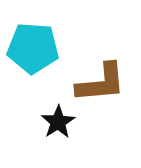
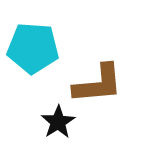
brown L-shape: moved 3 px left, 1 px down
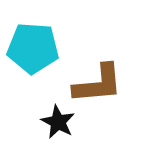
black star: rotated 12 degrees counterclockwise
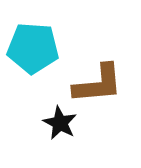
black star: moved 2 px right, 1 px down
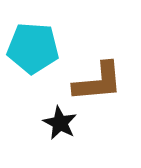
brown L-shape: moved 2 px up
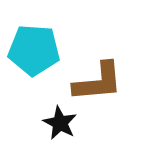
cyan pentagon: moved 1 px right, 2 px down
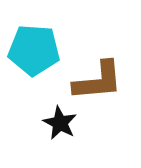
brown L-shape: moved 1 px up
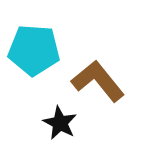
brown L-shape: rotated 124 degrees counterclockwise
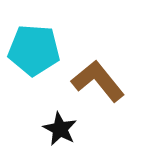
black star: moved 6 px down
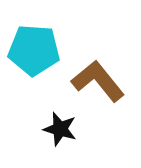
black star: rotated 12 degrees counterclockwise
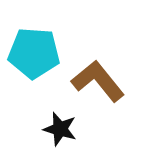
cyan pentagon: moved 3 px down
